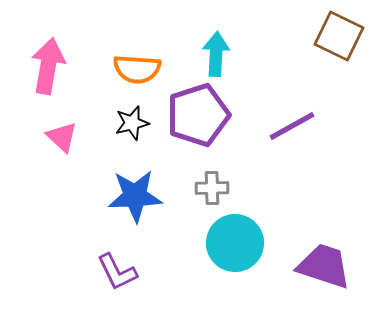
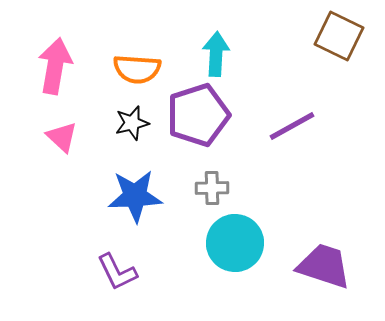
pink arrow: moved 7 px right
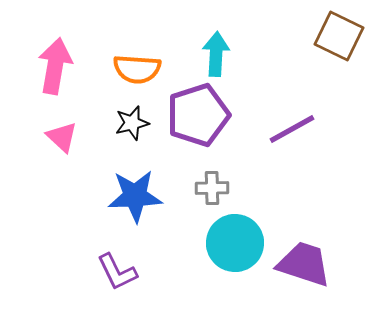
purple line: moved 3 px down
purple trapezoid: moved 20 px left, 2 px up
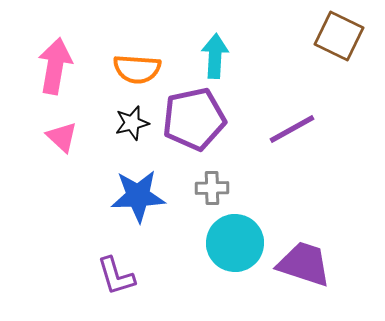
cyan arrow: moved 1 px left, 2 px down
purple pentagon: moved 4 px left, 4 px down; rotated 6 degrees clockwise
blue star: moved 3 px right
purple L-shape: moved 1 px left, 4 px down; rotated 9 degrees clockwise
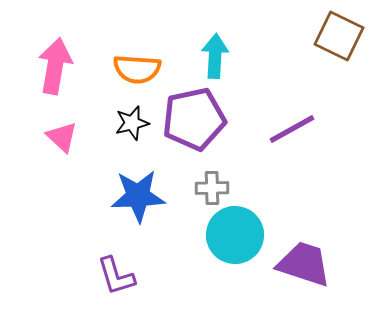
cyan circle: moved 8 px up
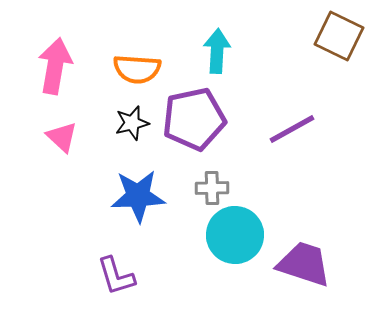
cyan arrow: moved 2 px right, 5 px up
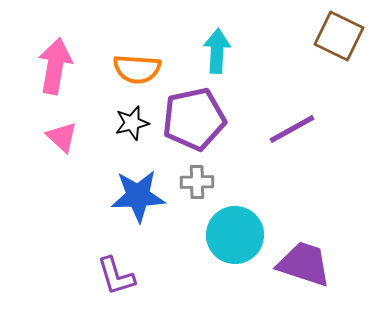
gray cross: moved 15 px left, 6 px up
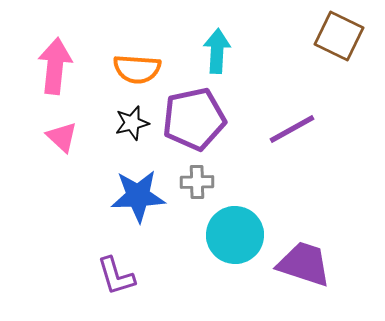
pink arrow: rotated 4 degrees counterclockwise
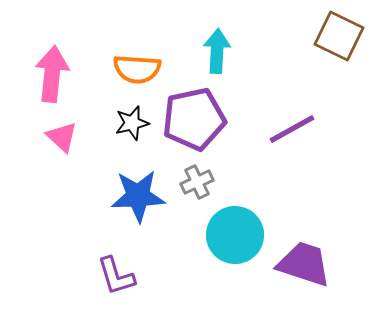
pink arrow: moved 3 px left, 8 px down
gray cross: rotated 24 degrees counterclockwise
